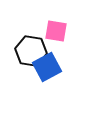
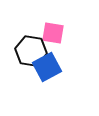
pink square: moved 3 px left, 2 px down
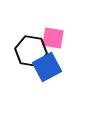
pink square: moved 5 px down
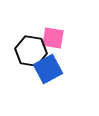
blue square: moved 1 px right, 2 px down
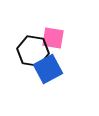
black hexagon: moved 2 px right
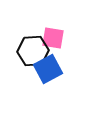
black hexagon: rotated 12 degrees counterclockwise
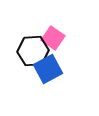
pink square: rotated 25 degrees clockwise
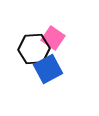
black hexagon: moved 1 px right, 2 px up
